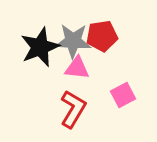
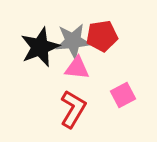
gray star: rotated 9 degrees counterclockwise
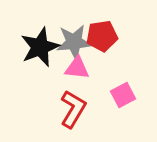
gray star: moved 1 px right, 1 px down
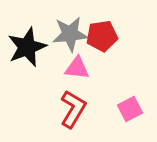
gray star: moved 4 px left, 8 px up
black star: moved 13 px left
pink square: moved 7 px right, 14 px down
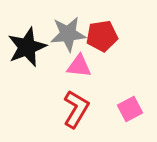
gray star: moved 2 px left
pink triangle: moved 2 px right, 2 px up
red L-shape: moved 3 px right
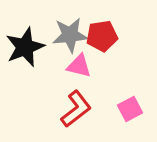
gray star: moved 2 px right, 1 px down
black star: moved 2 px left
pink triangle: rotated 8 degrees clockwise
red L-shape: rotated 21 degrees clockwise
